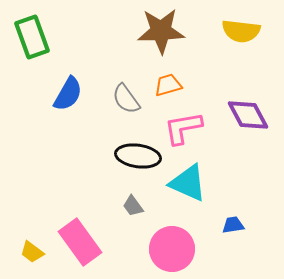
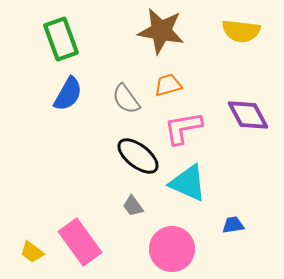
brown star: rotated 12 degrees clockwise
green rectangle: moved 29 px right, 2 px down
black ellipse: rotated 30 degrees clockwise
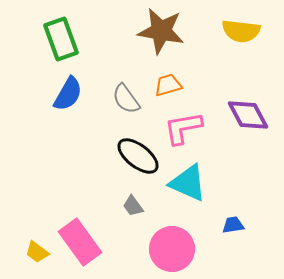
yellow trapezoid: moved 5 px right
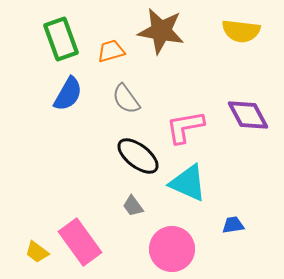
orange trapezoid: moved 57 px left, 34 px up
pink L-shape: moved 2 px right, 1 px up
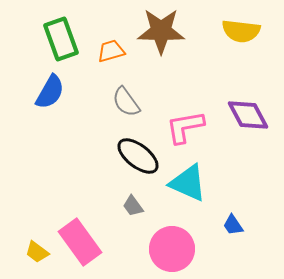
brown star: rotated 9 degrees counterclockwise
blue semicircle: moved 18 px left, 2 px up
gray semicircle: moved 3 px down
blue trapezoid: rotated 115 degrees counterclockwise
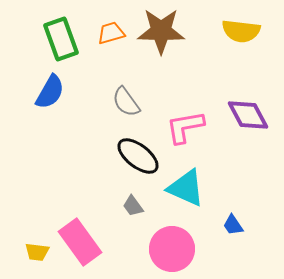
orange trapezoid: moved 18 px up
cyan triangle: moved 2 px left, 5 px down
yellow trapezoid: rotated 30 degrees counterclockwise
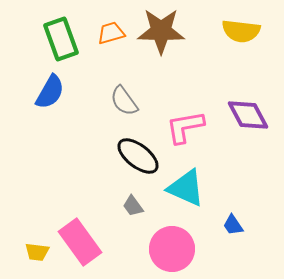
gray semicircle: moved 2 px left, 1 px up
